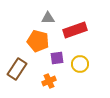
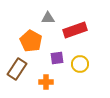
orange pentagon: moved 7 px left; rotated 15 degrees clockwise
orange cross: moved 3 px left, 1 px down; rotated 24 degrees clockwise
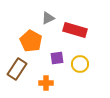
gray triangle: rotated 24 degrees counterclockwise
red rectangle: rotated 35 degrees clockwise
orange cross: moved 1 px down
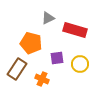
orange pentagon: moved 2 px down; rotated 15 degrees counterclockwise
orange cross: moved 4 px left, 4 px up; rotated 24 degrees clockwise
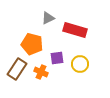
orange pentagon: moved 1 px right, 1 px down
orange cross: moved 1 px left, 7 px up
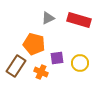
red rectangle: moved 4 px right, 10 px up
orange pentagon: moved 2 px right
yellow circle: moved 1 px up
brown rectangle: moved 1 px left, 3 px up
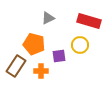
red rectangle: moved 10 px right, 1 px down
purple square: moved 2 px right, 2 px up
yellow circle: moved 18 px up
orange cross: moved 1 px up; rotated 24 degrees counterclockwise
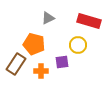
yellow circle: moved 2 px left
purple square: moved 3 px right, 6 px down
brown rectangle: moved 2 px up
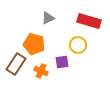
orange cross: rotated 24 degrees clockwise
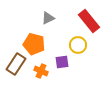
red rectangle: rotated 35 degrees clockwise
